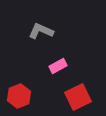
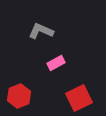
pink rectangle: moved 2 px left, 3 px up
red square: moved 1 px right, 1 px down
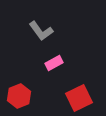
gray L-shape: rotated 150 degrees counterclockwise
pink rectangle: moved 2 px left
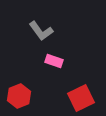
pink rectangle: moved 2 px up; rotated 48 degrees clockwise
red square: moved 2 px right
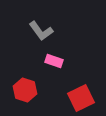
red hexagon: moved 6 px right, 6 px up; rotated 20 degrees counterclockwise
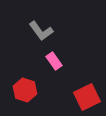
pink rectangle: rotated 36 degrees clockwise
red square: moved 6 px right, 1 px up
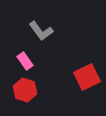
pink rectangle: moved 29 px left
red square: moved 20 px up
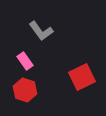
red square: moved 5 px left
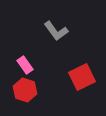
gray L-shape: moved 15 px right
pink rectangle: moved 4 px down
